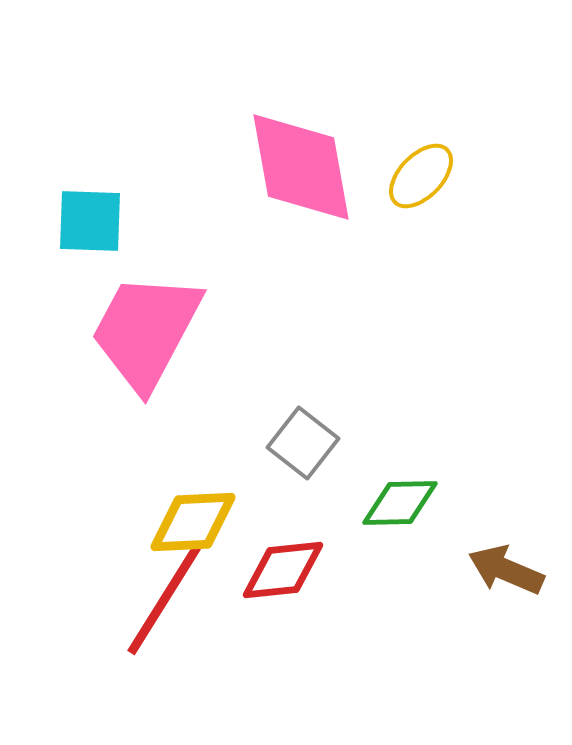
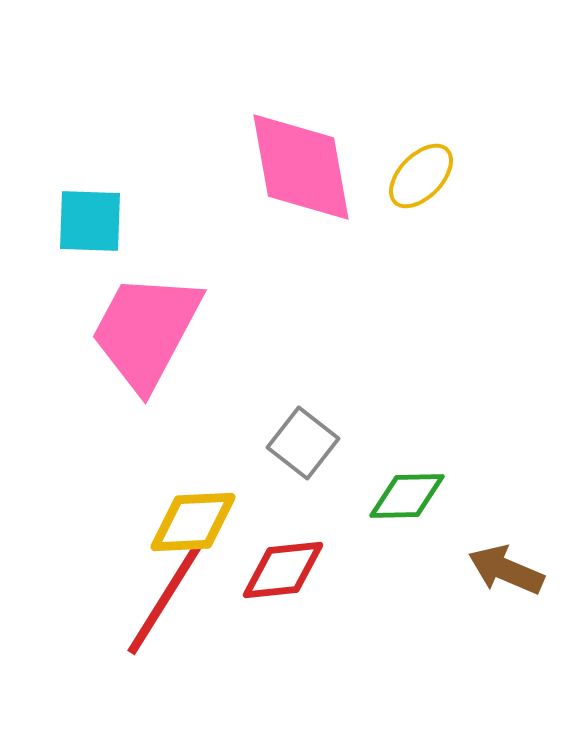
green diamond: moved 7 px right, 7 px up
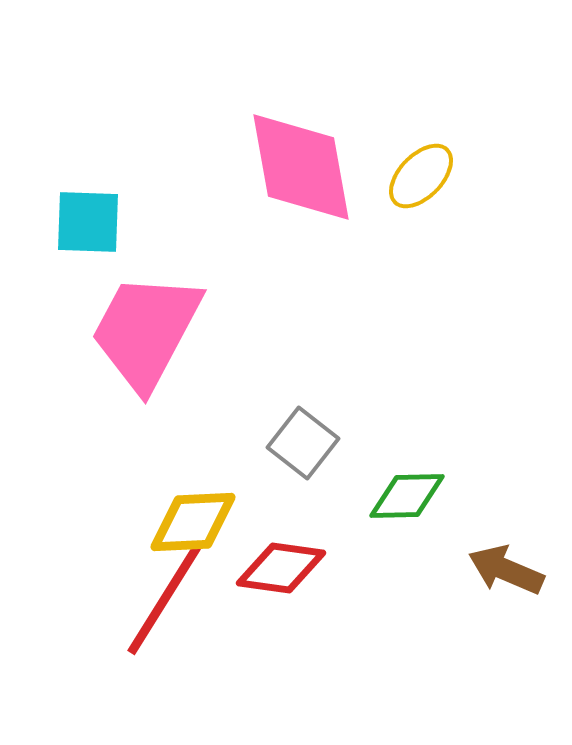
cyan square: moved 2 px left, 1 px down
red diamond: moved 2 px left, 2 px up; rotated 14 degrees clockwise
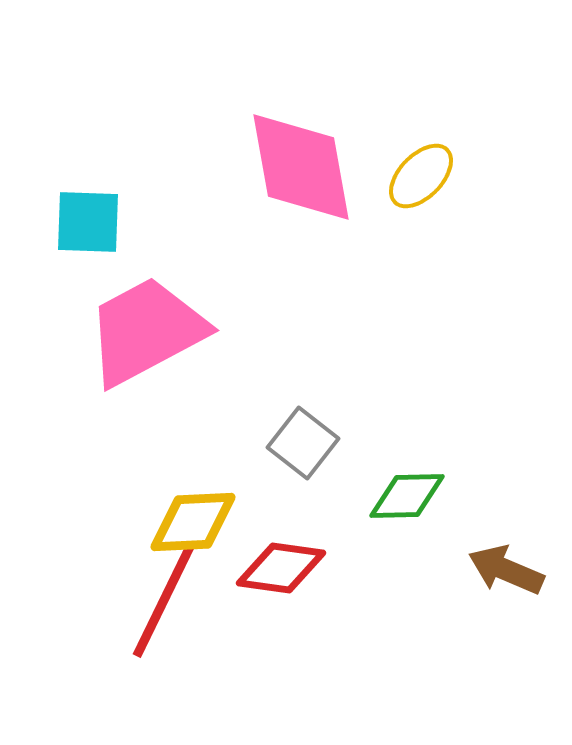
pink trapezoid: rotated 34 degrees clockwise
red line: rotated 6 degrees counterclockwise
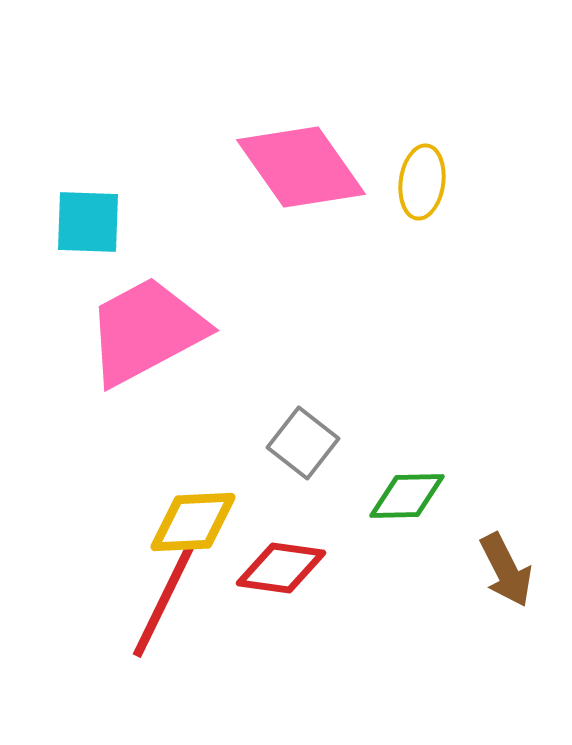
pink diamond: rotated 25 degrees counterclockwise
yellow ellipse: moved 1 px right, 6 px down; rotated 36 degrees counterclockwise
brown arrow: rotated 140 degrees counterclockwise
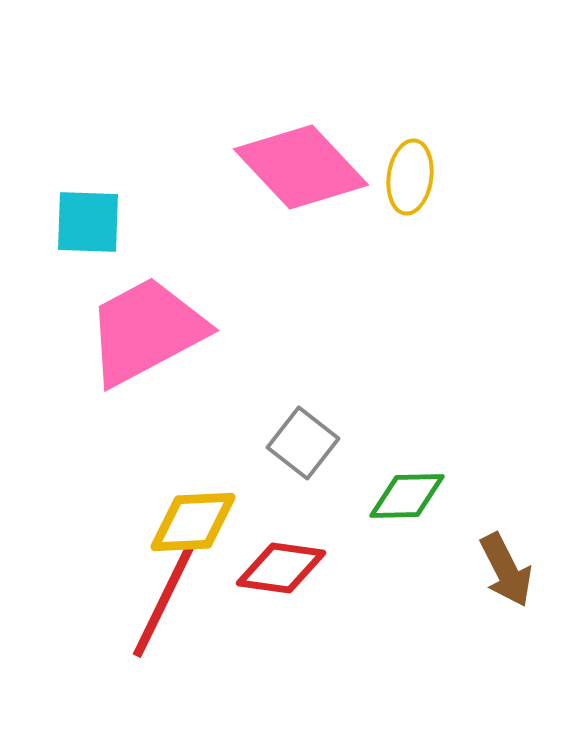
pink diamond: rotated 8 degrees counterclockwise
yellow ellipse: moved 12 px left, 5 px up
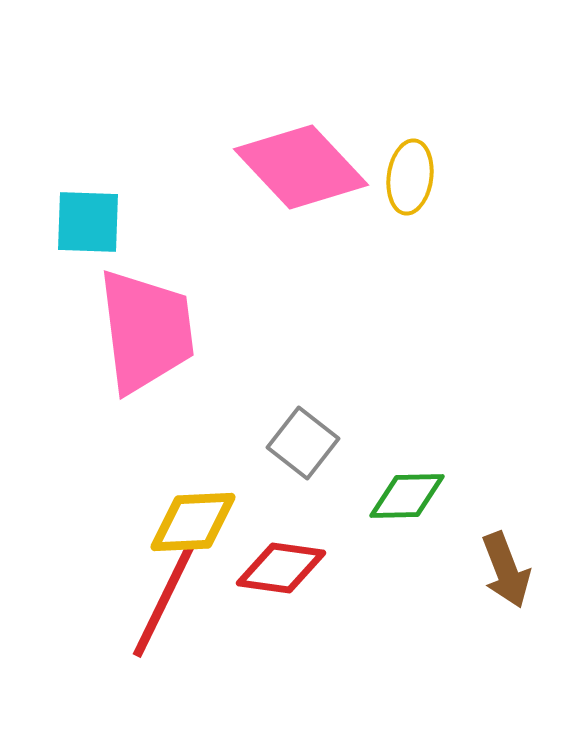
pink trapezoid: rotated 111 degrees clockwise
brown arrow: rotated 6 degrees clockwise
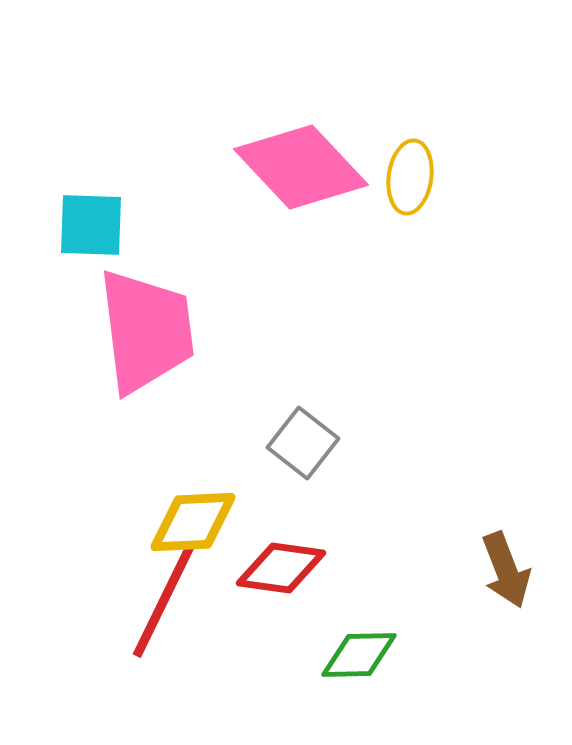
cyan square: moved 3 px right, 3 px down
green diamond: moved 48 px left, 159 px down
